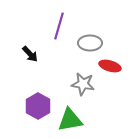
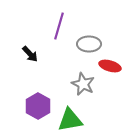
gray ellipse: moved 1 px left, 1 px down
gray star: rotated 15 degrees clockwise
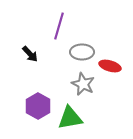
gray ellipse: moved 7 px left, 8 px down
green triangle: moved 2 px up
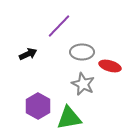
purple line: rotated 28 degrees clockwise
black arrow: moved 2 px left; rotated 72 degrees counterclockwise
green triangle: moved 1 px left
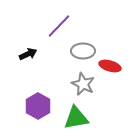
gray ellipse: moved 1 px right, 1 px up
green triangle: moved 7 px right
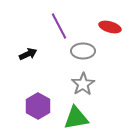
purple line: rotated 72 degrees counterclockwise
red ellipse: moved 39 px up
gray star: rotated 15 degrees clockwise
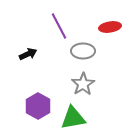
red ellipse: rotated 25 degrees counterclockwise
green triangle: moved 3 px left
